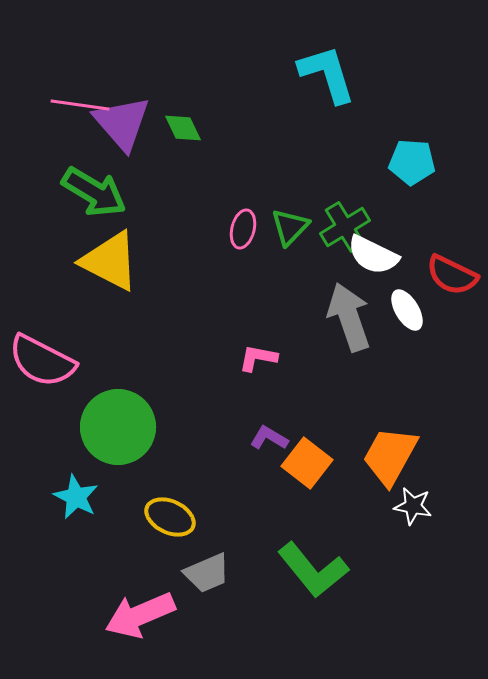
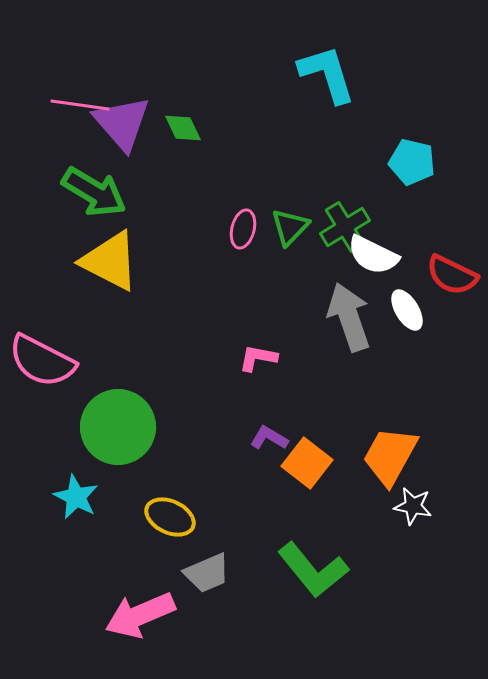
cyan pentagon: rotated 9 degrees clockwise
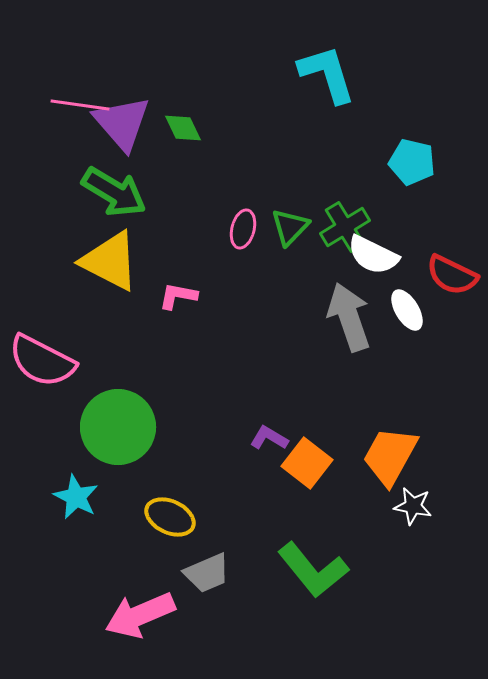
green arrow: moved 20 px right
pink L-shape: moved 80 px left, 62 px up
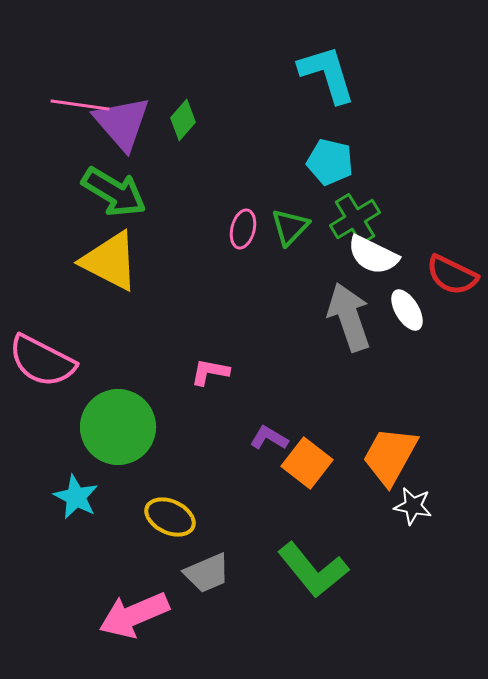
green diamond: moved 8 px up; rotated 66 degrees clockwise
cyan pentagon: moved 82 px left
green cross: moved 10 px right, 8 px up
pink L-shape: moved 32 px right, 76 px down
pink arrow: moved 6 px left
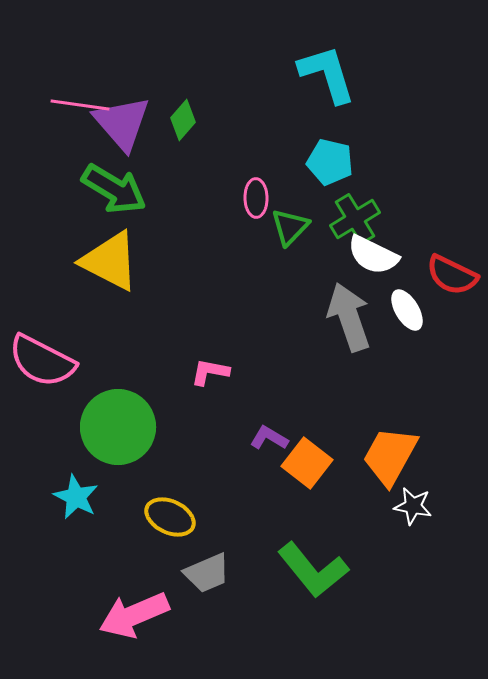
green arrow: moved 3 px up
pink ellipse: moved 13 px right, 31 px up; rotated 15 degrees counterclockwise
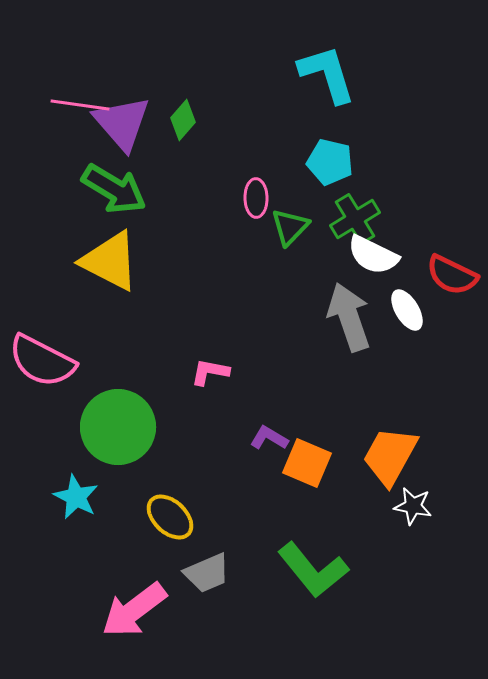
orange square: rotated 15 degrees counterclockwise
yellow ellipse: rotated 18 degrees clockwise
pink arrow: moved 5 px up; rotated 14 degrees counterclockwise
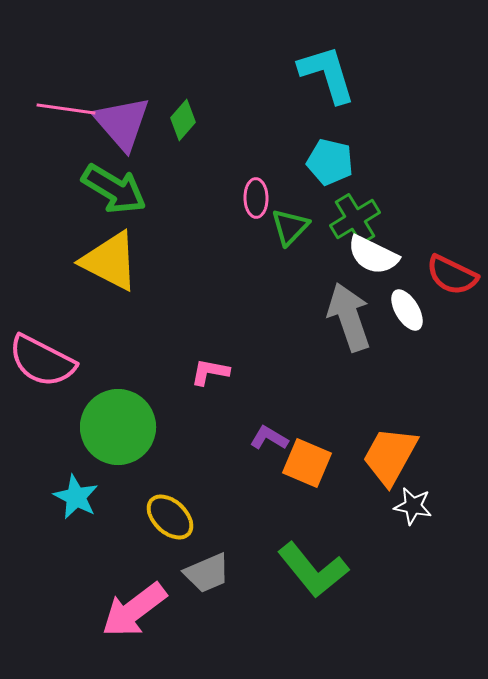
pink line: moved 14 px left, 4 px down
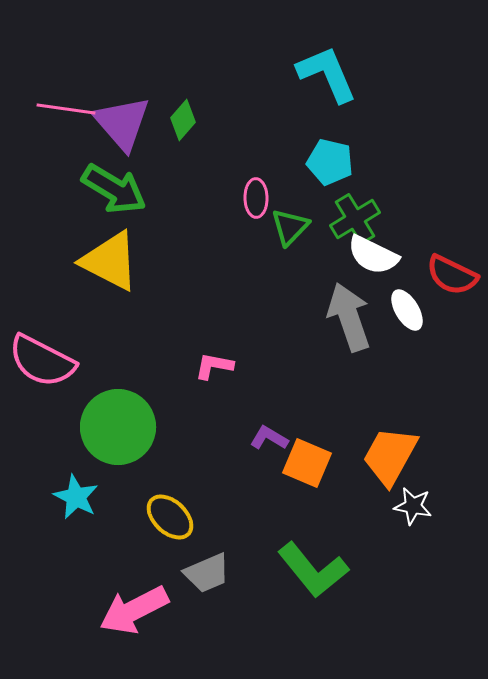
cyan L-shape: rotated 6 degrees counterclockwise
pink L-shape: moved 4 px right, 6 px up
pink arrow: rotated 10 degrees clockwise
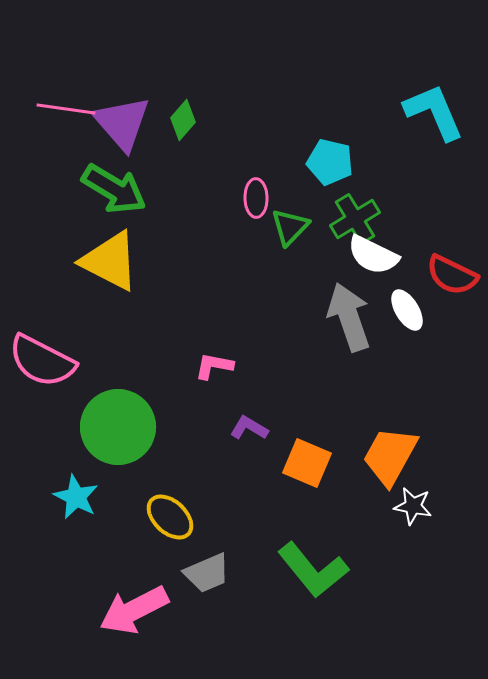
cyan L-shape: moved 107 px right, 38 px down
purple L-shape: moved 20 px left, 10 px up
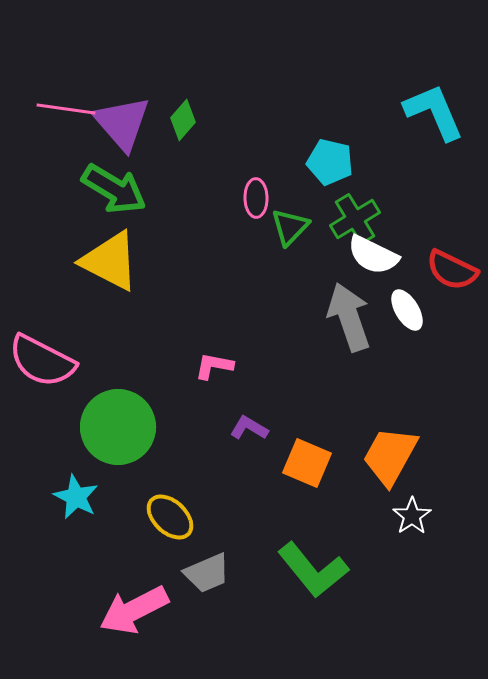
red semicircle: moved 5 px up
white star: moved 1 px left, 10 px down; rotated 27 degrees clockwise
